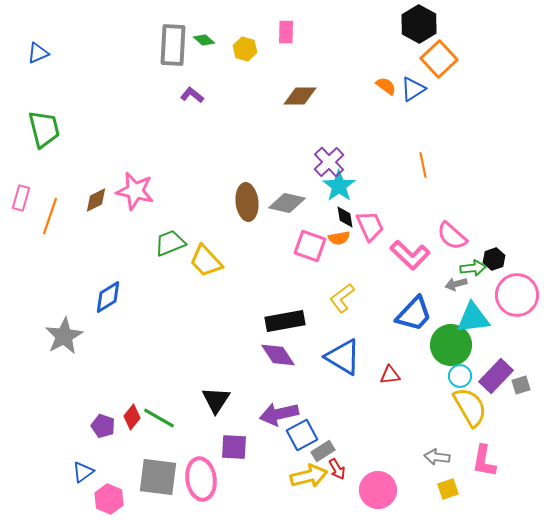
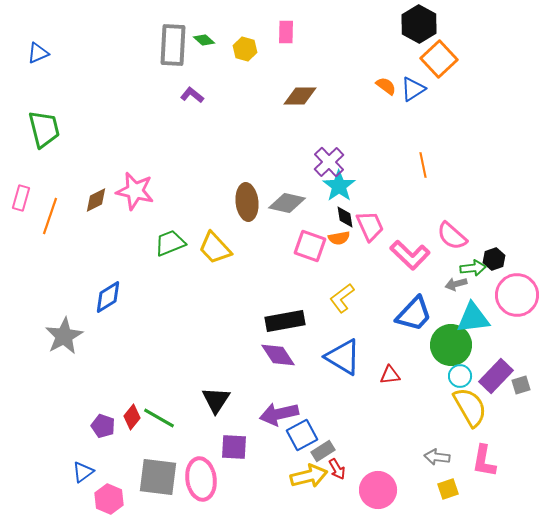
yellow trapezoid at (206, 261): moved 9 px right, 13 px up
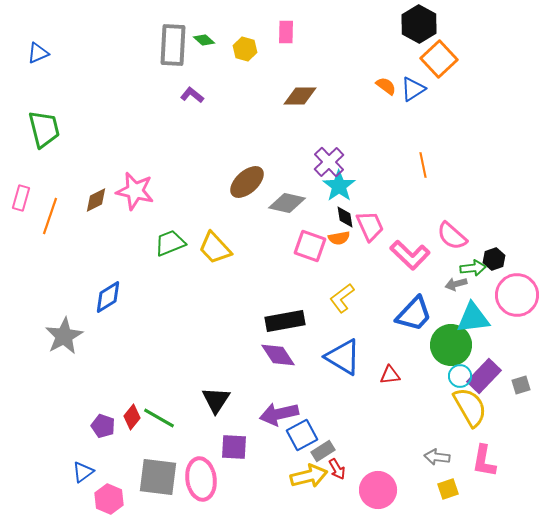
brown ellipse at (247, 202): moved 20 px up; rotated 54 degrees clockwise
purple rectangle at (496, 376): moved 12 px left
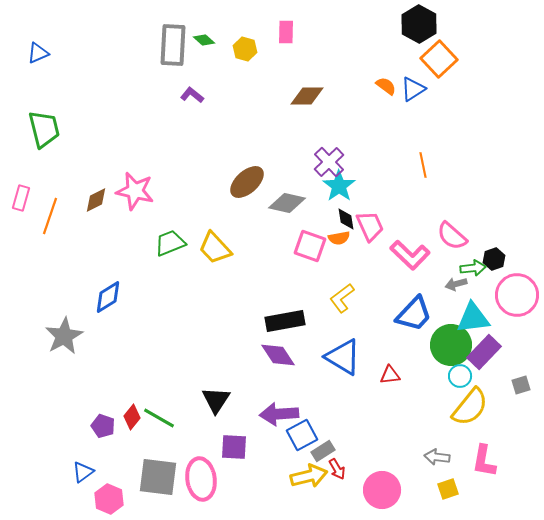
brown diamond at (300, 96): moved 7 px right
black diamond at (345, 217): moved 1 px right, 2 px down
purple rectangle at (484, 376): moved 24 px up
yellow semicircle at (470, 407): rotated 69 degrees clockwise
purple arrow at (279, 414): rotated 9 degrees clockwise
pink circle at (378, 490): moved 4 px right
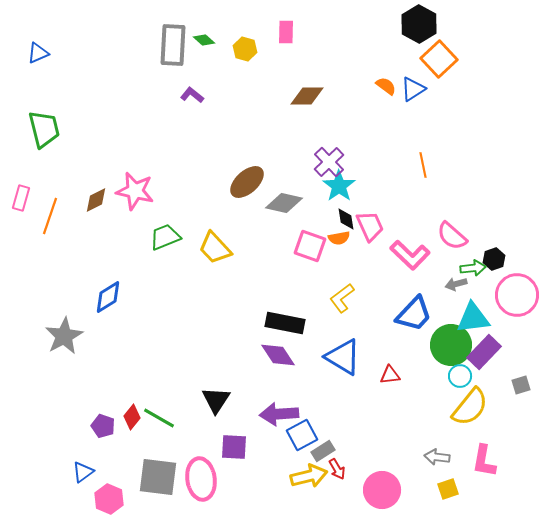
gray diamond at (287, 203): moved 3 px left
green trapezoid at (170, 243): moved 5 px left, 6 px up
black rectangle at (285, 321): moved 2 px down; rotated 21 degrees clockwise
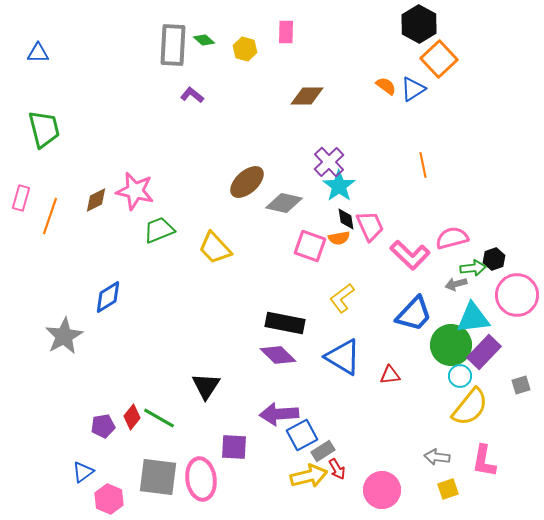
blue triangle at (38, 53): rotated 25 degrees clockwise
pink semicircle at (452, 236): moved 2 px down; rotated 124 degrees clockwise
green trapezoid at (165, 237): moved 6 px left, 7 px up
purple diamond at (278, 355): rotated 12 degrees counterclockwise
black triangle at (216, 400): moved 10 px left, 14 px up
purple pentagon at (103, 426): rotated 30 degrees counterclockwise
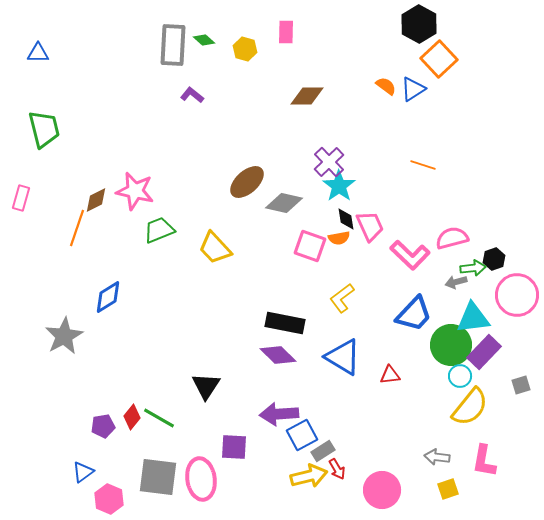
orange line at (423, 165): rotated 60 degrees counterclockwise
orange line at (50, 216): moved 27 px right, 12 px down
gray arrow at (456, 284): moved 2 px up
